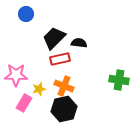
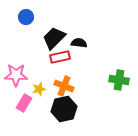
blue circle: moved 3 px down
red rectangle: moved 2 px up
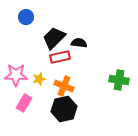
yellow star: moved 10 px up
